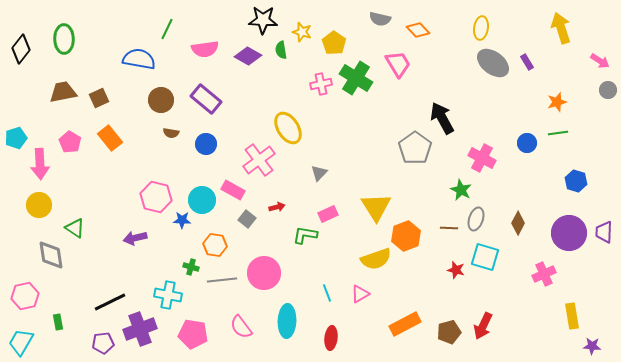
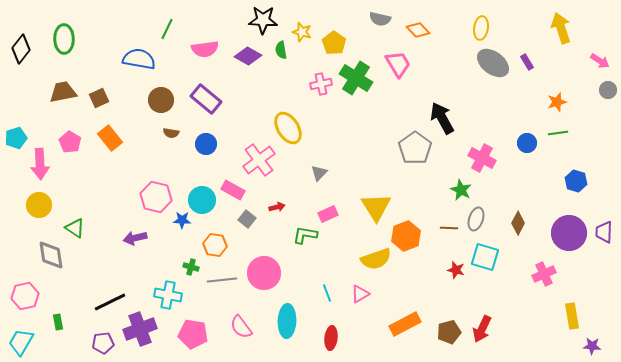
red arrow at (483, 326): moved 1 px left, 3 px down
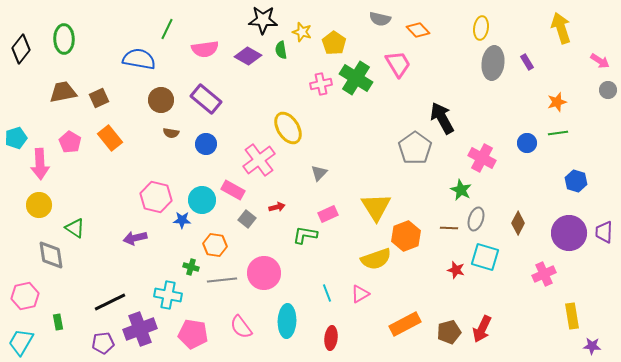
gray ellipse at (493, 63): rotated 60 degrees clockwise
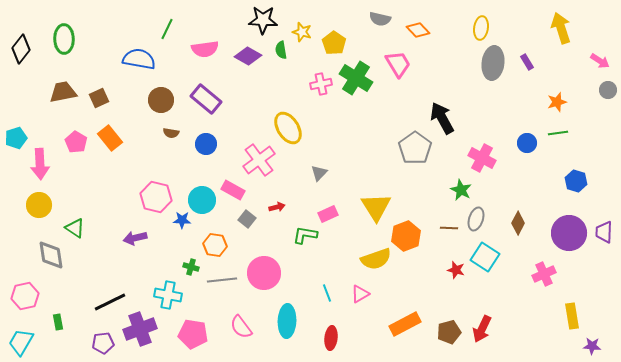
pink pentagon at (70, 142): moved 6 px right
cyan square at (485, 257): rotated 16 degrees clockwise
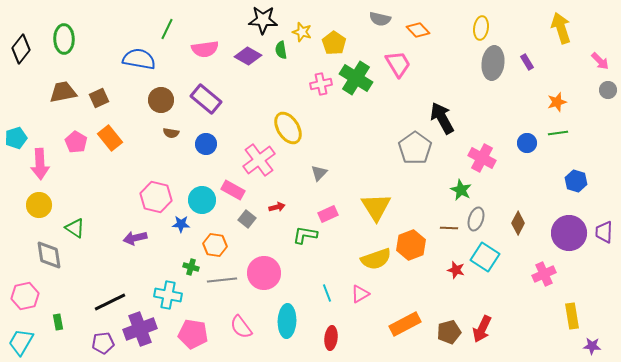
pink arrow at (600, 61): rotated 12 degrees clockwise
blue star at (182, 220): moved 1 px left, 4 px down
orange hexagon at (406, 236): moved 5 px right, 9 px down
gray diamond at (51, 255): moved 2 px left
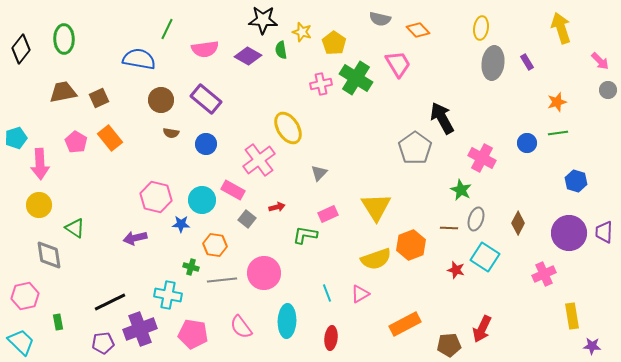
brown pentagon at (449, 332): moved 13 px down; rotated 10 degrees clockwise
cyan trapezoid at (21, 342): rotated 104 degrees clockwise
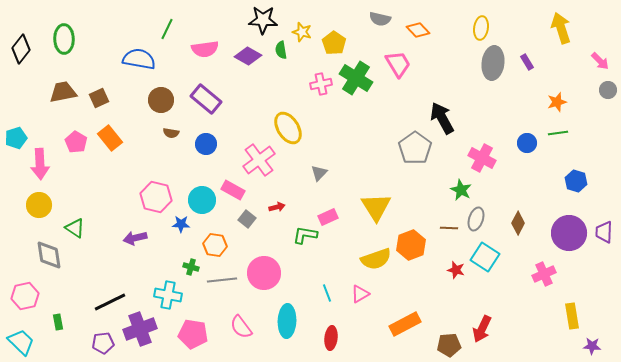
pink rectangle at (328, 214): moved 3 px down
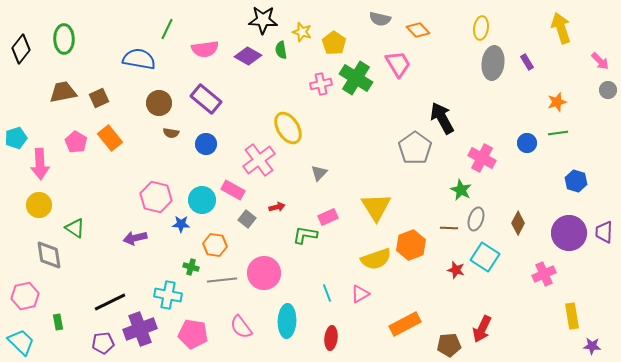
brown circle at (161, 100): moved 2 px left, 3 px down
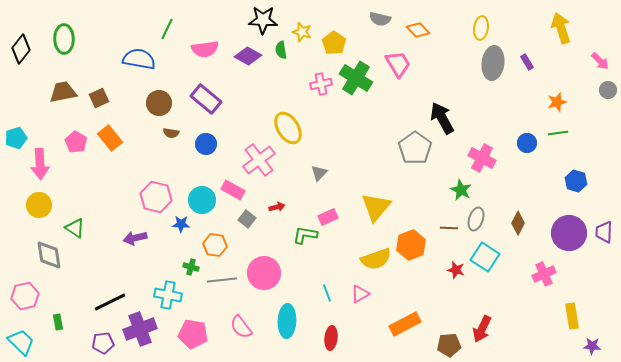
yellow triangle at (376, 207): rotated 12 degrees clockwise
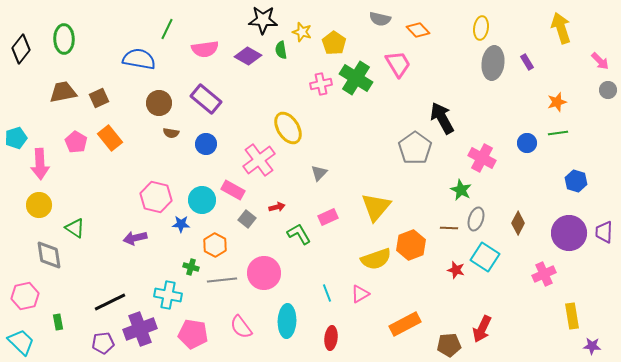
green L-shape at (305, 235): moved 6 px left, 1 px up; rotated 50 degrees clockwise
orange hexagon at (215, 245): rotated 20 degrees clockwise
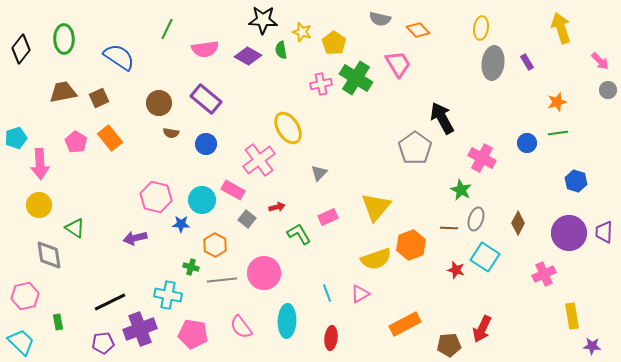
blue semicircle at (139, 59): moved 20 px left, 2 px up; rotated 24 degrees clockwise
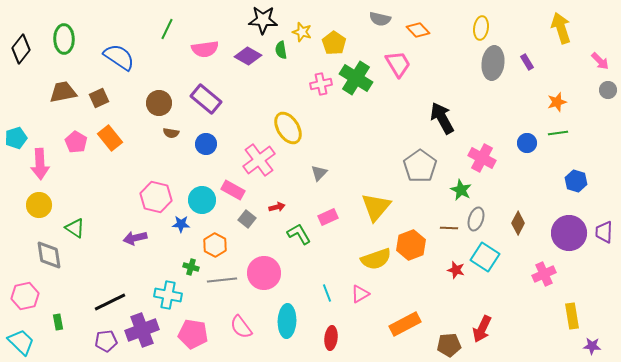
gray pentagon at (415, 148): moved 5 px right, 18 px down
purple cross at (140, 329): moved 2 px right, 1 px down
purple pentagon at (103, 343): moved 3 px right, 2 px up
